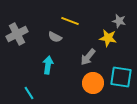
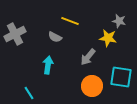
gray cross: moved 2 px left
orange circle: moved 1 px left, 3 px down
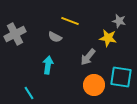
orange circle: moved 2 px right, 1 px up
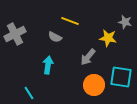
gray star: moved 6 px right, 1 px down
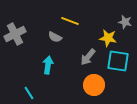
cyan square: moved 3 px left, 16 px up
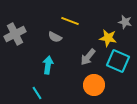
cyan square: rotated 15 degrees clockwise
cyan line: moved 8 px right
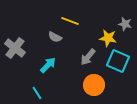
gray star: moved 2 px down
gray cross: moved 14 px down; rotated 25 degrees counterclockwise
cyan arrow: rotated 36 degrees clockwise
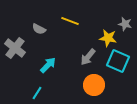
gray semicircle: moved 16 px left, 8 px up
cyan line: rotated 64 degrees clockwise
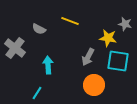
gray arrow: rotated 12 degrees counterclockwise
cyan square: rotated 15 degrees counterclockwise
cyan arrow: rotated 48 degrees counterclockwise
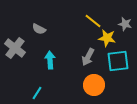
yellow line: moved 23 px right; rotated 18 degrees clockwise
yellow star: moved 1 px left
cyan square: rotated 15 degrees counterclockwise
cyan arrow: moved 2 px right, 5 px up
